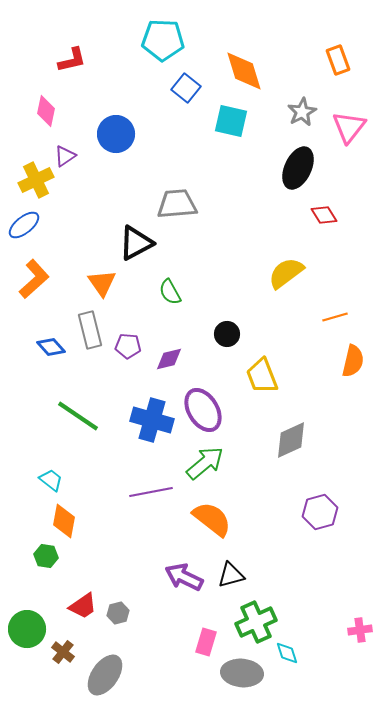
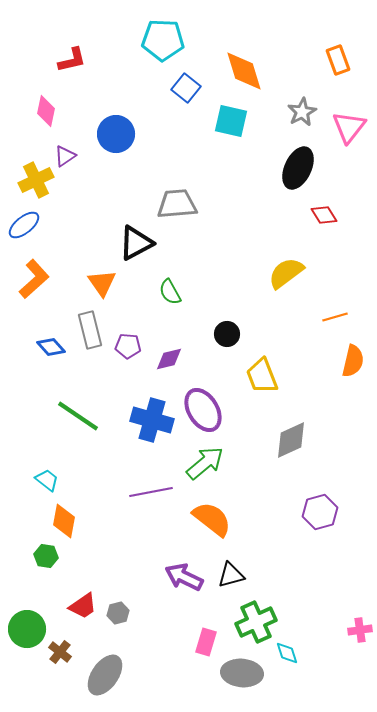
cyan trapezoid at (51, 480): moved 4 px left
brown cross at (63, 652): moved 3 px left
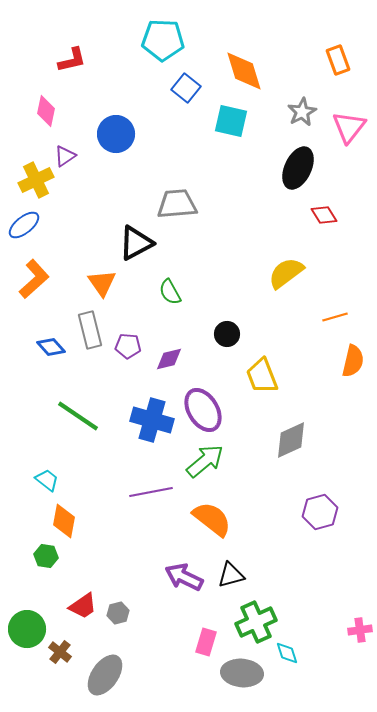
green arrow at (205, 463): moved 2 px up
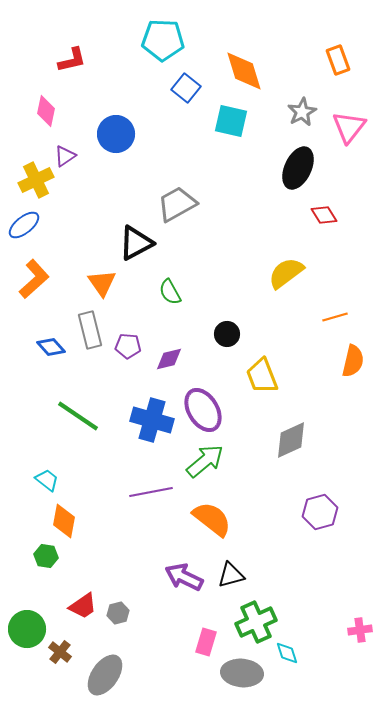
gray trapezoid at (177, 204): rotated 24 degrees counterclockwise
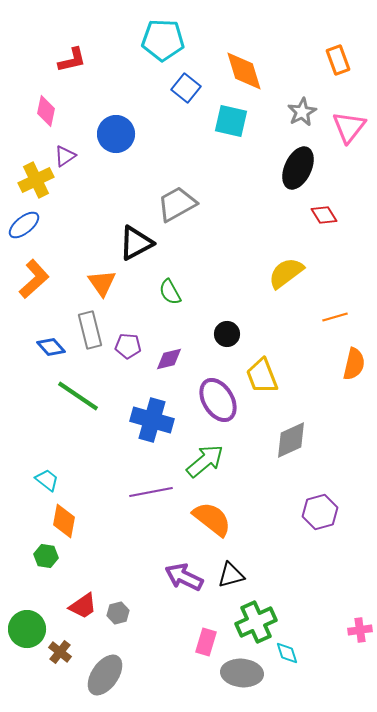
orange semicircle at (353, 361): moved 1 px right, 3 px down
purple ellipse at (203, 410): moved 15 px right, 10 px up
green line at (78, 416): moved 20 px up
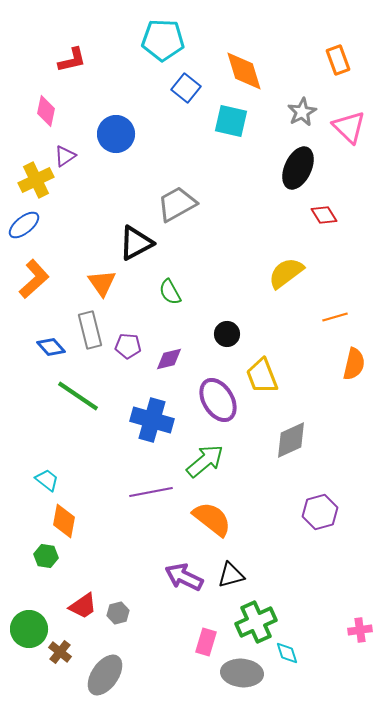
pink triangle at (349, 127): rotated 24 degrees counterclockwise
green circle at (27, 629): moved 2 px right
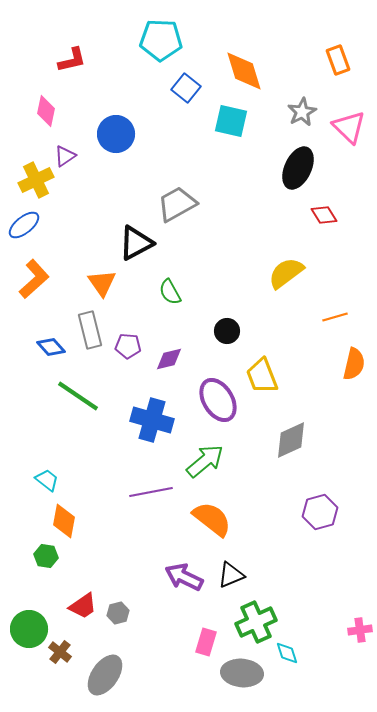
cyan pentagon at (163, 40): moved 2 px left
black circle at (227, 334): moved 3 px up
black triangle at (231, 575): rotated 8 degrees counterclockwise
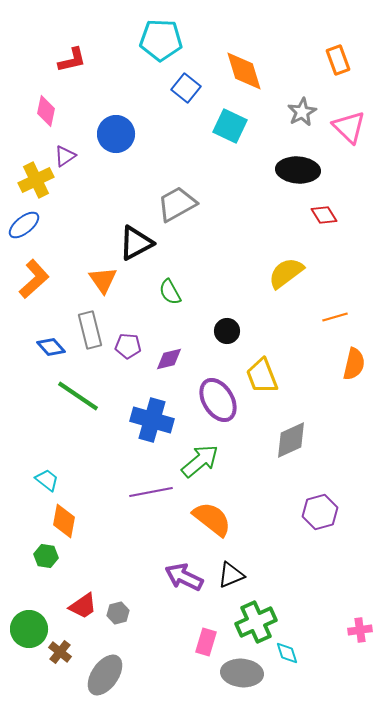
cyan square at (231, 121): moved 1 px left, 5 px down; rotated 12 degrees clockwise
black ellipse at (298, 168): moved 2 px down; rotated 69 degrees clockwise
orange triangle at (102, 283): moved 1 px right, 3 px up
green arrow at (205, 461): moved 5 px left
